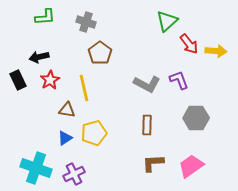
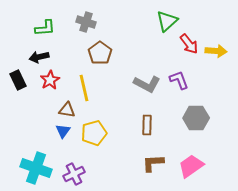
green L-shape: moved 11 px down
blue triangle: moved 2 px left, 7 px up; rotated 21 degrees counterclockwise
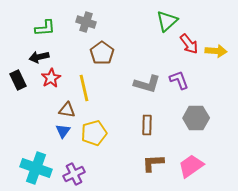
brown pentagon: moved 2 px right
red star: moved 1 px right, 2 px up
gray L-shape: rotated 12 degrees counterclockwise
